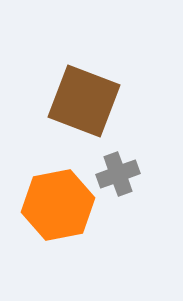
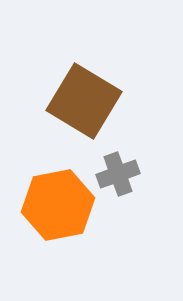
brown square: rotated 10 degrees clockwise
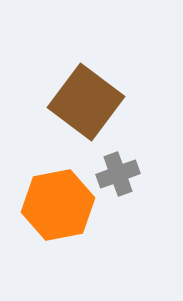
brown square: moved 2 px right, 1 px down; rotated 6 degrees clockwise
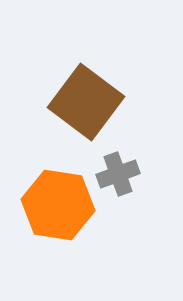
orange hexagon: rotated 20 degrees clockwise
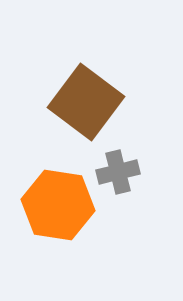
gray cross: moved 2 px up; rotated 6 degrees clockwise
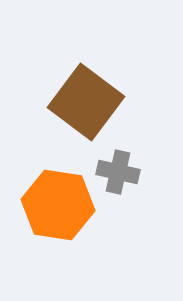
gray cross: rotated 27 degrees clockwise
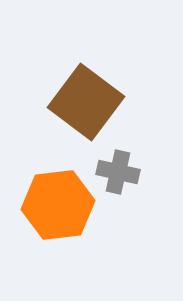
orange hexagon: rotated 16 degrees counterclockwise
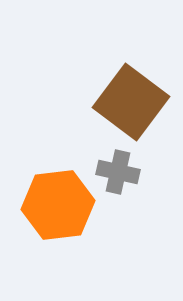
brown square: moved 45 px right
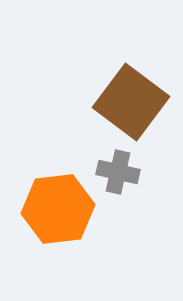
orange hexagon: moved 4 px down
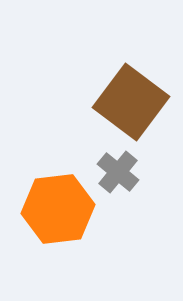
gray cross: rotated 27 degrees clockwise
